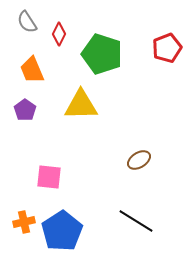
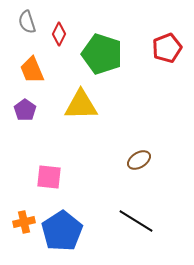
gray semicircle: rotated 15 degrees clockwise
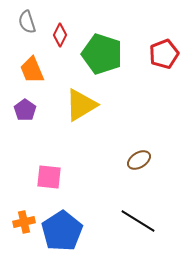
red diamond: moved 1 px right, 1 px down
red pentagon: moved 3 px left, 6 px down
yellow triangle: rotated 30 degrees counterclockwise
black line: moved 2 px right
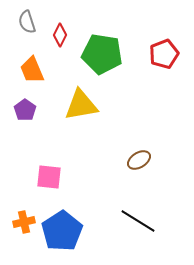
green pentagon: rotated 9 degrees counterclockwise
yellow triangle: rotated 21 degrees clockwise
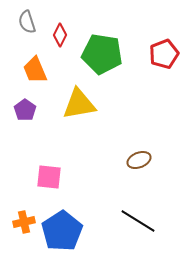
orange trapezoid: moved 3 px right
yellow triangle: moved 2 px left, 1 px up
brown ellipse: rotated 10 degrees clockwise
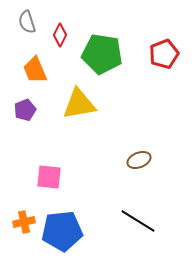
purple pentagon: rotated 15 degrees clockwise
blue pentagon: rotated 27 degrees clockwise
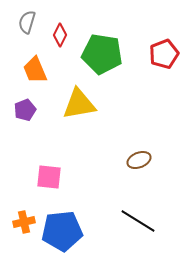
gray semicircle: rotated 35 degrees clockwise
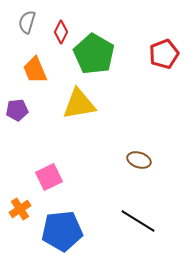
red diamond: moved 1 px right, 3 px up
green pentagon: moved 8 px left; rotated 21 degrees clockwise
purple pentagon: moved 8 px left; rotated 15 degrees clockwise
brown ellipse: rotated 40 degrees clockwise
pink square: rotated 32 degrees counterclockwise
orange cross: moved 4 px left, 13 px up; rotated 20 degrees counterclockwise
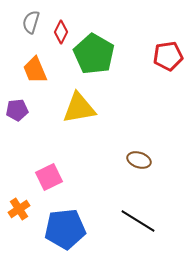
gray semicircle: moved 4 px right
red pentagon: moved 4 px right, 2 px down; rotated 12 degrees clockwise
yellow triangle: moved 4 px down
orange cross: moved 1 px left
blue pentagon: moved 3 px right, 2 px up
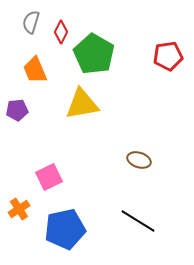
yellow triangle: moved 3 px right, 4 px up
blue pentagon: rotated 6 degrees counterclockwise
